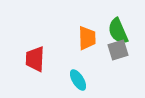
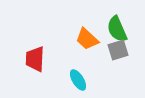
green semicircle: moved 1 px left, 2 px up
orange trapezoid: moved 1 px down; rotated 135 degrees clockwise
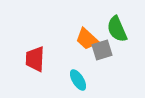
gray square: moved 16 px left
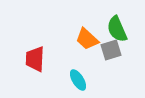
gray square: moved 9 px right
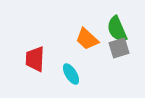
gray square: moved 8 px right, 2 px up
cyan ellipse: moved 7 px left, 6 px up
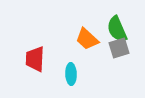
cyan ellipse: rotated 30 degrees clockwise
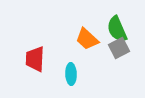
gray square: rotated 10 degrees counterclockwise
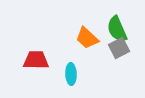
orange trapezoid: moved 1 px up
red trapezoid: moved 1 px right, 1 px down; rotated 88 degrees clockwise
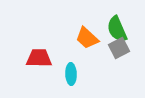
red trapezoid: moved 3 px right, 2 px up
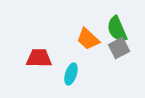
orange trapezoid: moved 1 px right, 1 px down
cyan ellipse: rotated 20 degrees clockwise
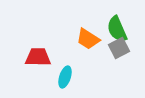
orange trapezoid: rotated 10 degrees counterclockwise
red trapezoid: moved 1 px left, 1 px up
cyan ellipse: moved 6 px left, 3 px down
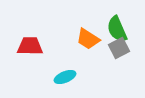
red trapezoid: moved 8 px left, 11 px up
cyan ellipse: rotated 50 degrees clockwise
